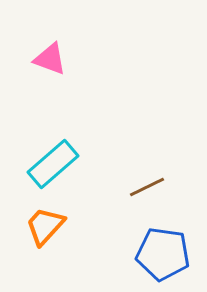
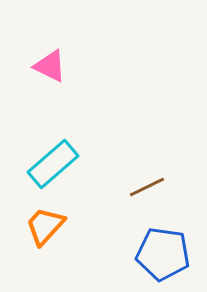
pink triangle: moved 7 px down; rotated 6 degrees clockwise
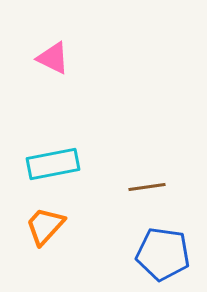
pink triangle: moved 3 px right, 8 px up
cyan rectangle: rotated 30 degrees clockwise
brown line: rotated 18 degrees clockwise
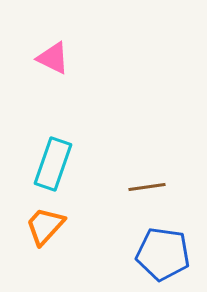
cyan rectangle: rotated 60 degrees counterclockwise
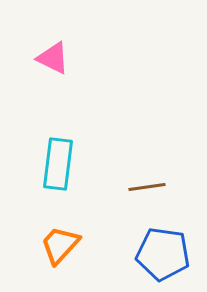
cyan rectangle: moved 5 px right; rotated 12 degrees counterclockwise
orange trapezoid: moved 15 px right, 19 px down
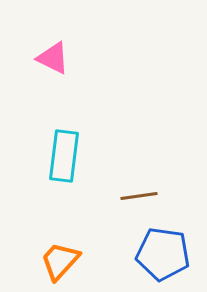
cyan rectangle: moved 6 px right, 8 px up
brown line: moved 8 px left, 9 px down
orange trapezoid: moved 16 px down
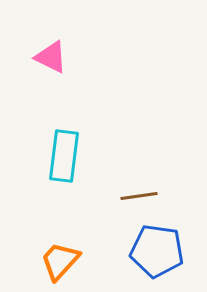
pink triangle: moved 2 px left, 1 px up
blue pentagon: moved 6 px left, 3 px up
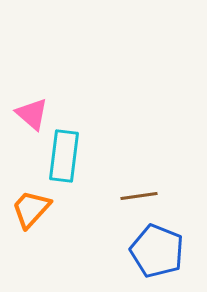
pink triangle: moved 19 px left, 57 px down; rotated 15 degrees clockwise
blue pentagon: rotated 14 degrees clockwise
orange trapezoid: moved 29 px left, 52 px up
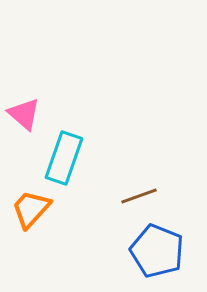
pink triangle: moved 8 px left
cyan rectangle: moved 2 px down; rotated 12 degrees clockwise
brown line: rotated 12 degrees counterclockwise
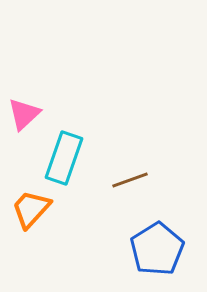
pink triangle: rotated 36 degrees clockwise
brown line: moved 9 px left, 16 px up
blue pentagon: moved 2 px up; rotated 18 degrees clockwise
